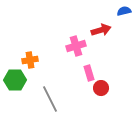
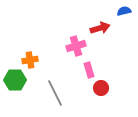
red arrow: moved 1 px left, 2 px up
pink rectangle: moved 3 px up
gray line: moved 5 px right, 6 px up
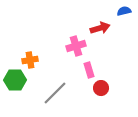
gray line: rotated 72 degrees clockwise
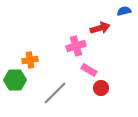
pink rectangle: rotated 42 degrees counterclockwise
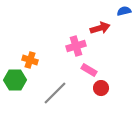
orange cross: rotated 28 degrees clockwise
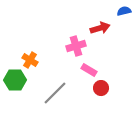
orange cross: rotated 14 degrees clockwise
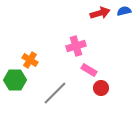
red arrow: moved 15 px up
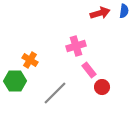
blue semicircle: rotated 112 degrees clockwise
pink rectangle: rotated 21 degrees clockwise
green hexagon: moved 1 px down
red circle: moved 1 px right, 1 px up
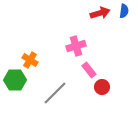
green hexagon: moved 1 px up
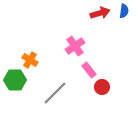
pink cross: moved 1 px left; rotated 18 degrees counterclockwise
